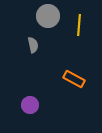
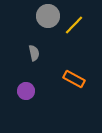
yellow line: moved 5 px left; rotated 40 degrees clockwise
gray semicircle: moved 1 px right, 8 px down
purple circle: moved 4 px left, 14 px up
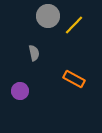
purple circle: moved 6 px left
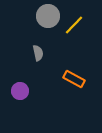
gray semicircle: moved 4 px right
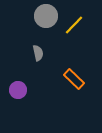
gray circle: moved 2 px left
orange rectangle: rotated 15 degrees clockwise
purple circle: moved 2 px left, 1 px up
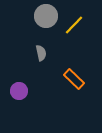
gray semicircle: moved 3 px right
purple circle: moved 1 px right, 1 px down
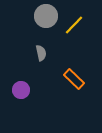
purple circle: moved 2 px right, 1 px up
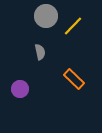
yellow line: moved 1 px left, 1 px down
gray semicircle: moved 1 px left, 1 px up
purple circle: moved 1 px left, 1 px up
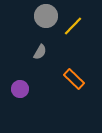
gray semicircle: rotated 42 degrees clockwise
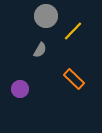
yellow line: moved 5 px down
gray semicircle: moved 2 px up
